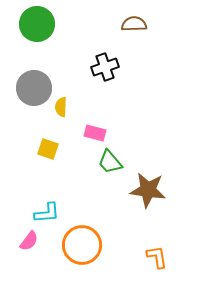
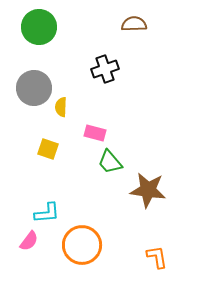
green circle: moved 2 px right, 3 px down
black cross: moved 2 px down
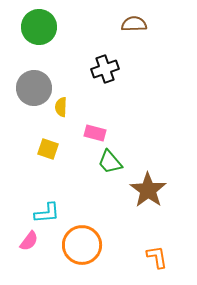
brown star: rotated 27 degrees clockwise
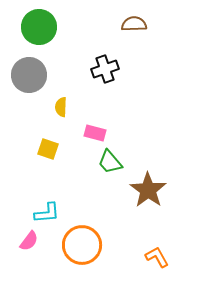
gray circle: moved 5 px left, 13 px up
orange L-shape: rotated 20 degrees counterclockwise
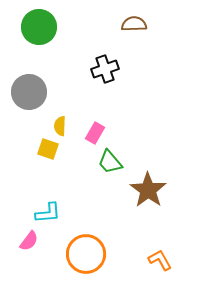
gray circle: moved 17 px down
yellow semicircle: moved 1 px left, 19 px down
pink rectangle: rotated 75 degrees counterclockwise
cyan L-shape: moved 1 px right
orange circle: moved 4 px right, 9 px down
orange L-shape: moved 3 px right, 3 px down
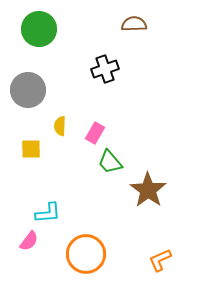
green circle: moved 2 px down
gray circle: moved 1 px left, 2 px up
yellow square: moved 17 px left; rotated 20 degrees counterclockwise
orange L-shape: rotated 85 degrees counterclockwise
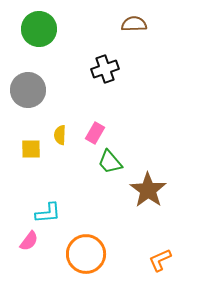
yellow semicircle: moved 9 px down
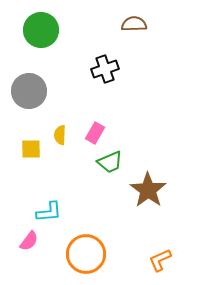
green circle: moved 2 px right, 1 px down
gray circle: moved 1 px right, 1 px down
green trapezoid: rotated 72 degrees counterclockwise
cyan L-shape: moved 1 px right, 1 px up
